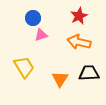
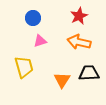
pink triangle: moved 1 px left, 6 px down
yellow trapezoid: rotated 15 degrees clockwise
orange triangle: moved 2 px right, 1 px down
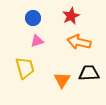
red star: moved 8 px left
pink triangle: moved 3 px left
yellow trapezoid: moved 1 px right, 1 px down
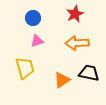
red star: moved 4 px right, 2 px up
orange arrow: moved 2 px left, 1 px down; rotated 15 degrees counterclockwise
black trapezoid: rotated 15 degrees clockwise
orange triangle: rotated 24 degrees clockwise
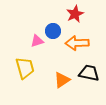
blue circle: moved 20 px right, 13 px down
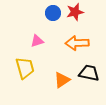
red star: moved 2 px up; rotated 12 degrees clockwise
blue circle: moved 18 px up
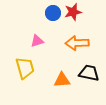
red star: moved 2 px left
orange triangle: rotated 30 degrees clockwise
